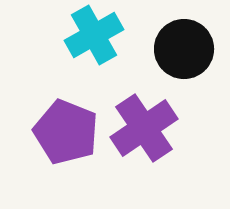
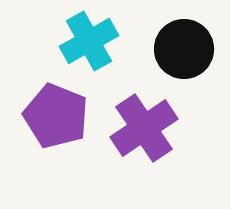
cyan cross: moved 5 px left, 6 px down
purple pentagon: moved 10 px left, 16 px up
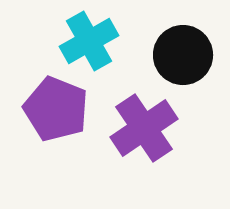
black circle: moved 1 px left, 6 px down
purple pentagon: moved 7 px up
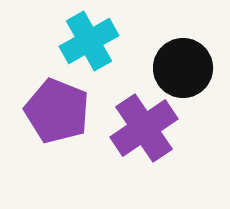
black circle: moved 13 px down
purple pentagon: moved 1 px right, 2 px down
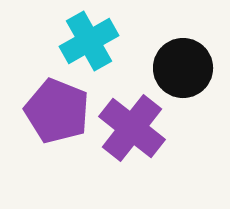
purple cross: moved 12 px left; rotated 18 degrees counterclockwise
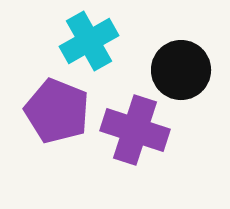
black circle: moved 2 px left, 2 px down
purple cross: moved 3 px right, 2 px down; rotated 20 degrees counterclockwise
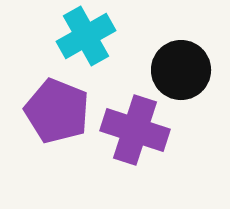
cyan cross: moved 3 px left, 5 px up
